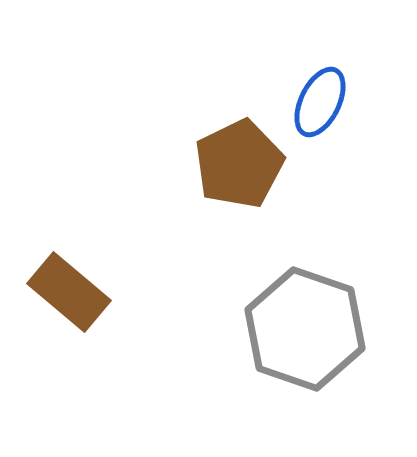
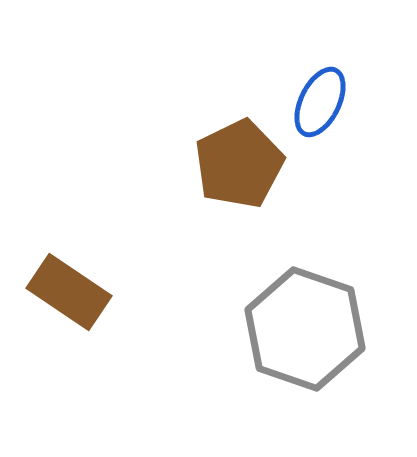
brown rectangle: rotated 6 degrees counterclockwise
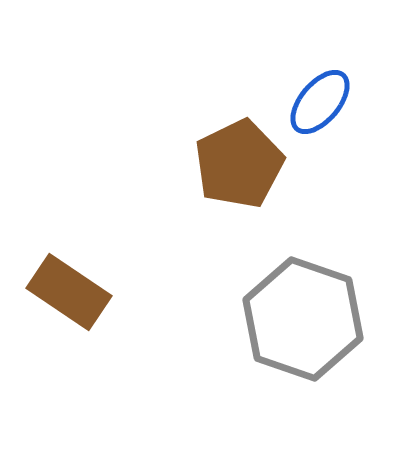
blue ellipse: rotated 14 degrees clockwise
gray hexagon: moved 2 px left, 10 px up
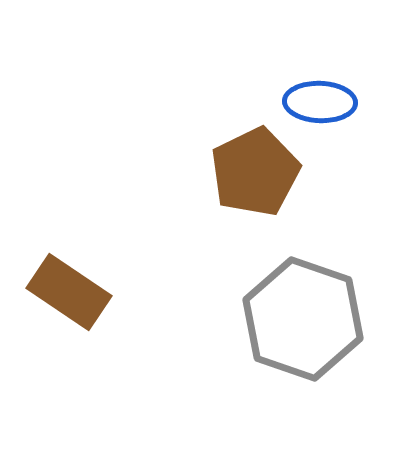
blue ellipse: rotated 52 degrees clockwise
brown pentagon: moved 16 px right, 8 px down
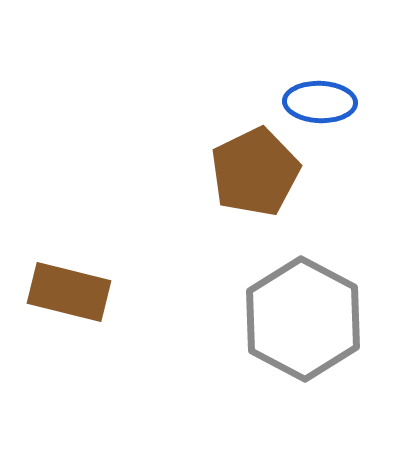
brown rectangle: rotated 20 degrees counterclockwise
gray hexagon: rotated 9 degrees clockwise
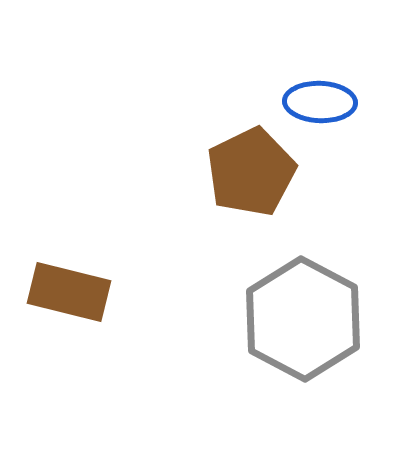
brown pentagon: moved 4 px left
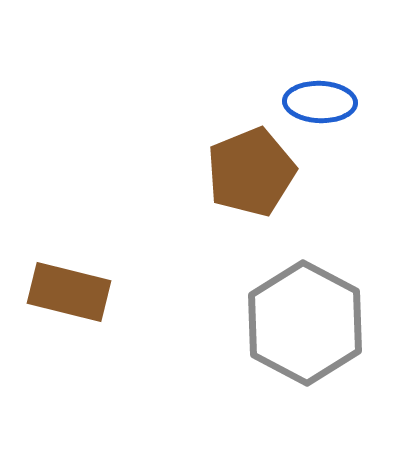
brown pentagon: rotated 4 degrees clockwise
gray hexagon: moved 2 px right, 4 px down
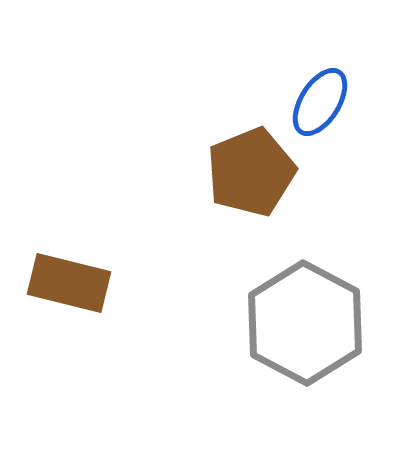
blue ellipse: rotated 60 degrees counterclockwise
brown rectangle: moved 9 px up
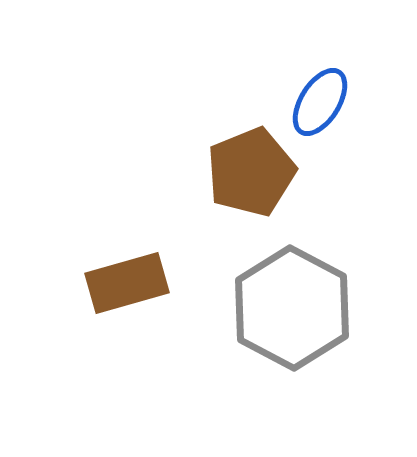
brown rectangle: moved 58 px right; rotated 30 degrees counterclockwise
gray hexagon: moved 13 px left, 15 px up
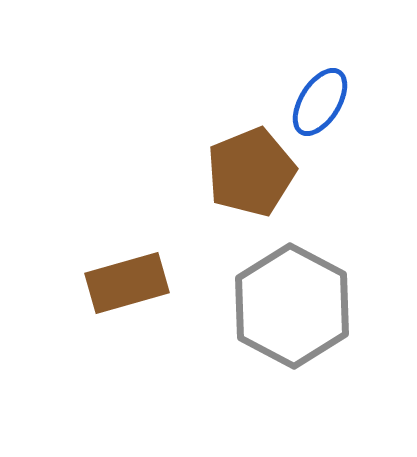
gray hexagon: moved 2 px up
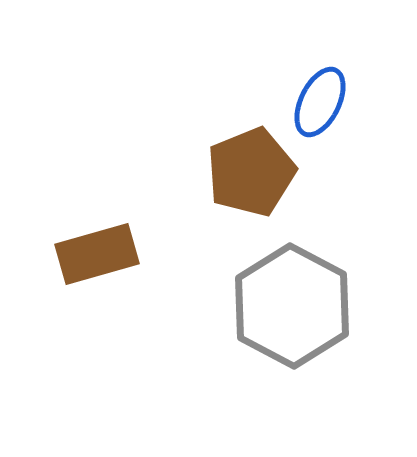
blue ellipse: rotated 6 degrees counterclockwise
brown rectangle: moved 30 px left, 29 px up
